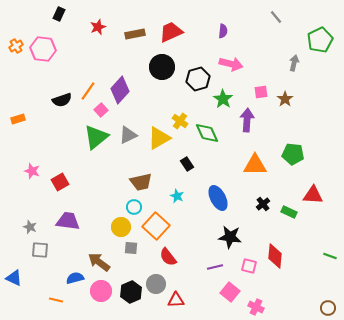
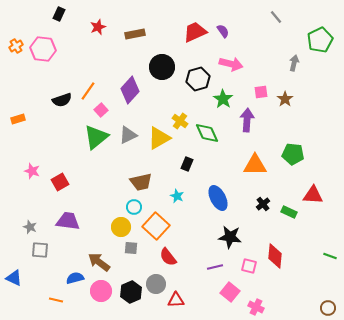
purple semicircle at (223, 31): rotated 40 degrees counterclockwise
red trapezoid at (171, 32): moved 24 px right
purple diamond at (120, 90): moved 10 px right
black rectangle at (187, 164): rotated 56 degrees clockwise
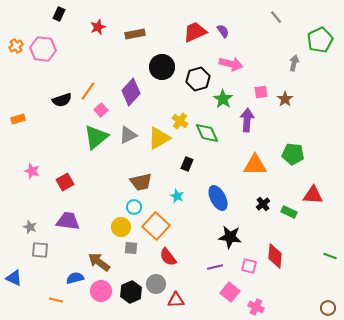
purple diamond at (130, 90): moved 1 px right, 2 px down
red square at (60, 182): moved 5 px right
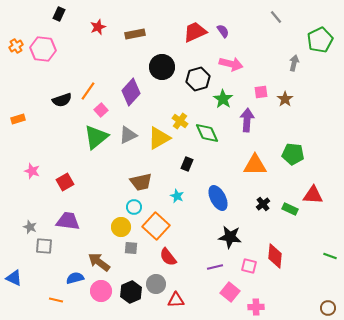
green rectangle at (289, 212): moved 1 px right, 3 px up
gray square at (40, 250): moved 4 px right, 4 px up
pink cross at (256, 307): rotated 28 degrees counterclockwise
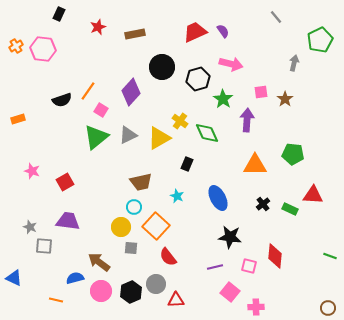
pink square at (101, 110): rotated 16 degrees counterclockwise
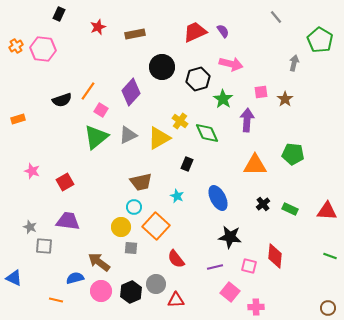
green pentagon at (320, 40): rotated 15 degrees counterclockwise
red triangle at (313, 195): moved 14 px right, 16 px down
red semicircle at (168, 257): moved 8 px right, 2 px down
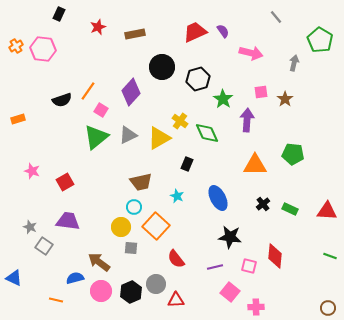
pink arrow at (231, 64): moved 20 px right, 11 px up
gray square at (44, 246): rotated 30 degrees clockwise
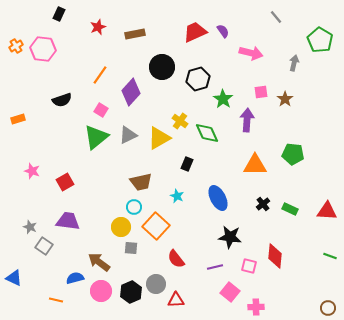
orange line at (88, 91): moved 12 px right, 16 px up
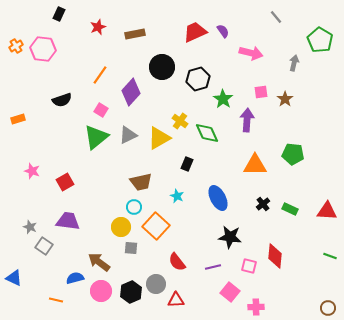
red semicircle at (176, 259): moved 1 px right, 3 px down
purple line at (215, 267): moved 2 px left
